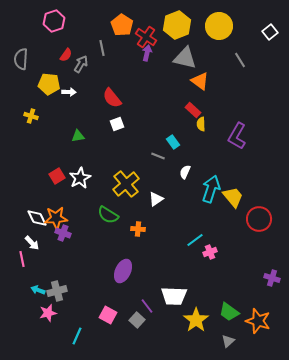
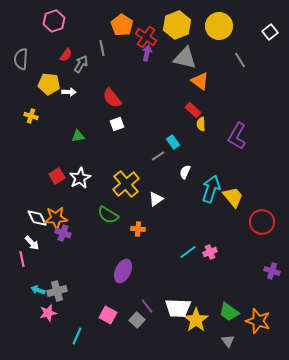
gray line at (158, 156): rotated 56 degrees counterclockwise
red circle at (259, 219): moved 3 px right, 3 px down
cyan line at (195, 240): moved 7 px left, 12 px down
purple cross at (272, 278): moved 7 px up
white trapezoid at (174, 296): moved 4 px right, 12 px down
gray triangle at (228, 341): rotated 24 degrees counterclockwise
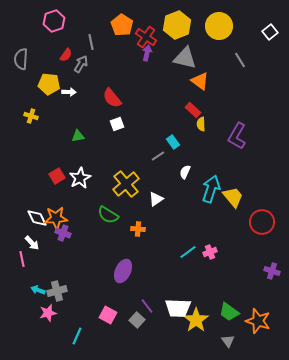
gray line at (102, 48): moved 11 px left, 6 px up
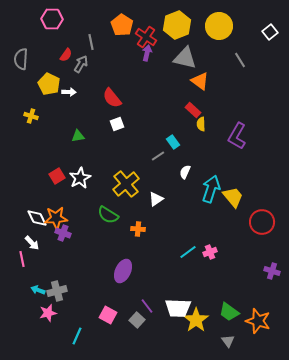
pink hexagon at (54, 21): moved 2 px left, 2 px up; rotated 20 degrees clockwise
yellow pentagon at (49, 84): rotated 20 degrees clockwise
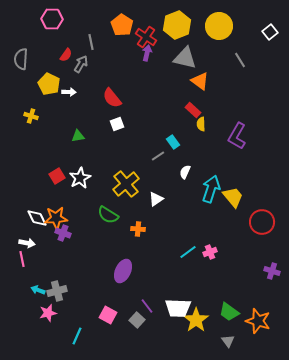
white arrow at (32, 243): moved 5 px left; rotated 35 degrees counterclockwise
